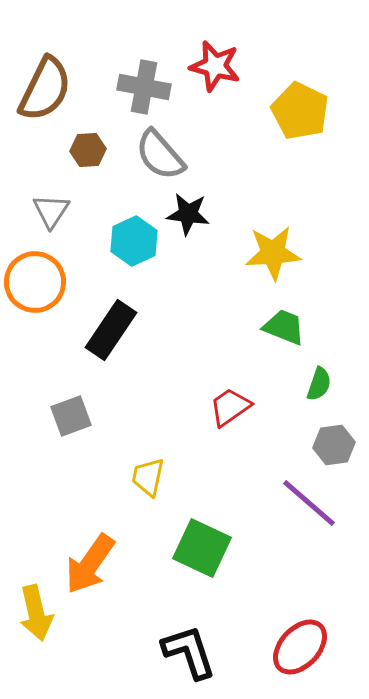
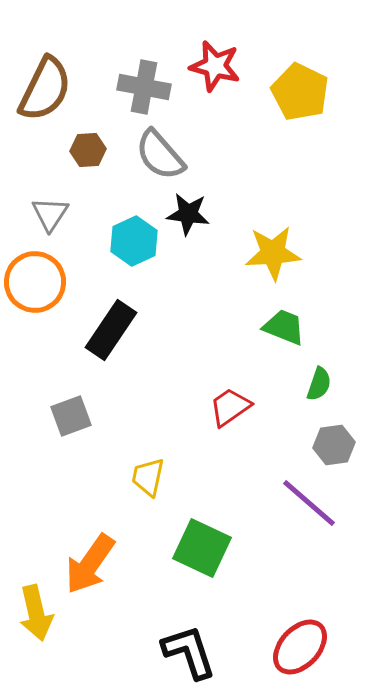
yellow pentagon: moved 19 px up
gray triangle: moved 1 px left, 3 px down
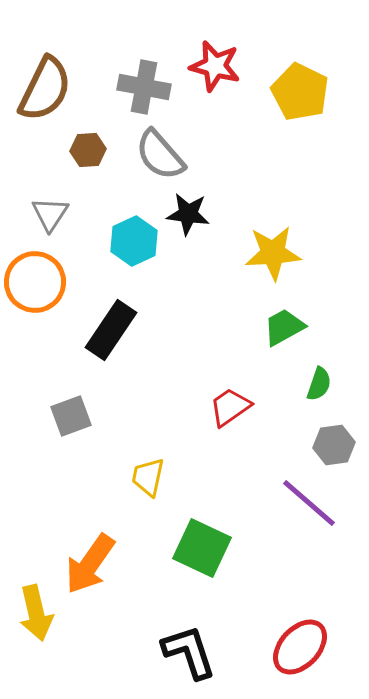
green trapezoid: rotated 51 degrees counterclockwise
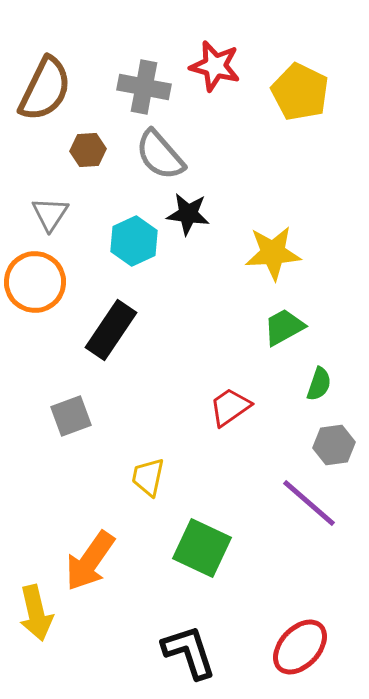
orange arrow: moved 3 px up
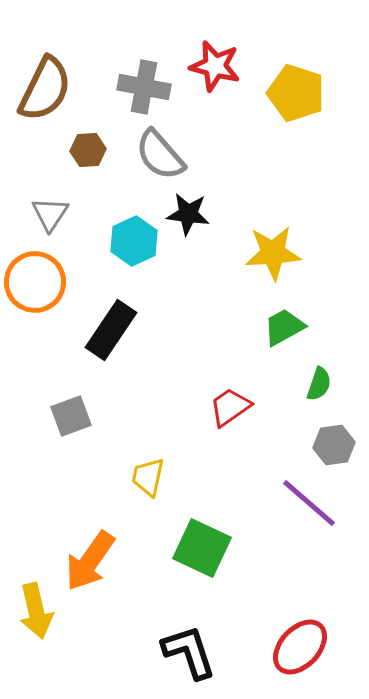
yellow pentagon: moved 4 px left, 1 px down; rotated 8 degrees counterclockwise
yellow arrow: moved 2 px up
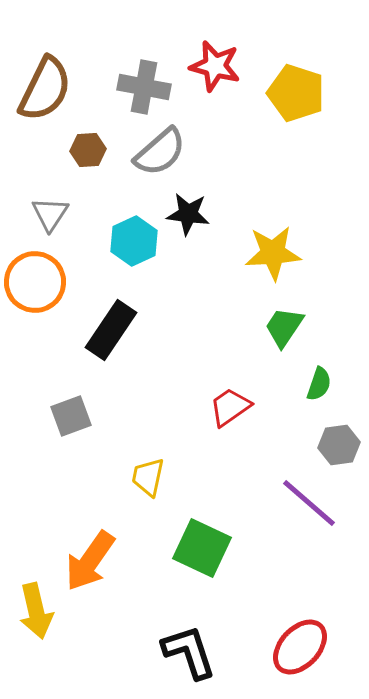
gray semicircle: moved 3 px up; rotated 90 degrees counterclockwise
green trapezoid: rotated 27 degrees counterclockwise
gray hexagon: moved 5 px right
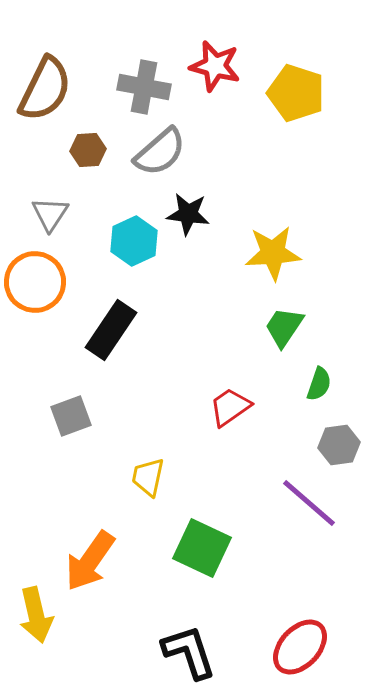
yellow arrow: moved 4 px down
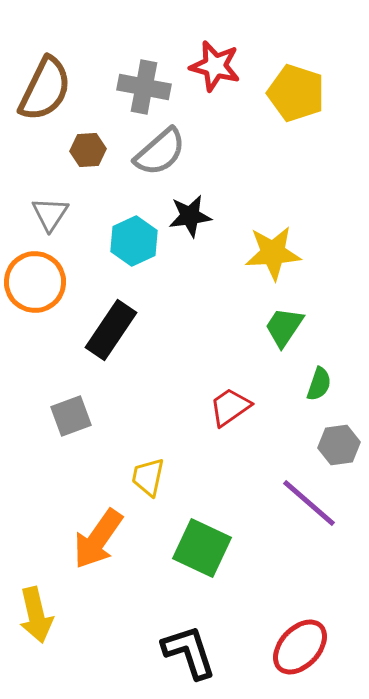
black star: moved 2 px right, 2 px down; rotated 15 degrees counterclockwise
orange arrow: moved 8 px right, 22 px up
